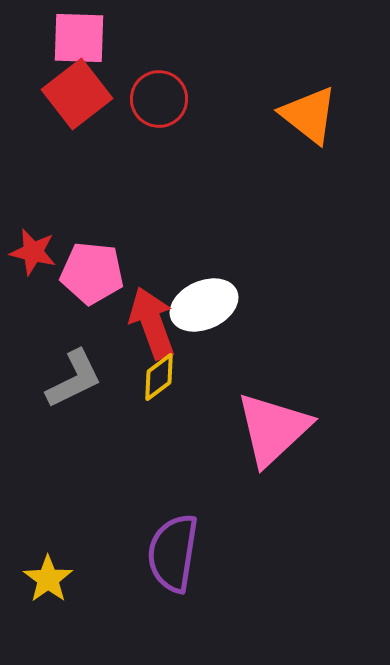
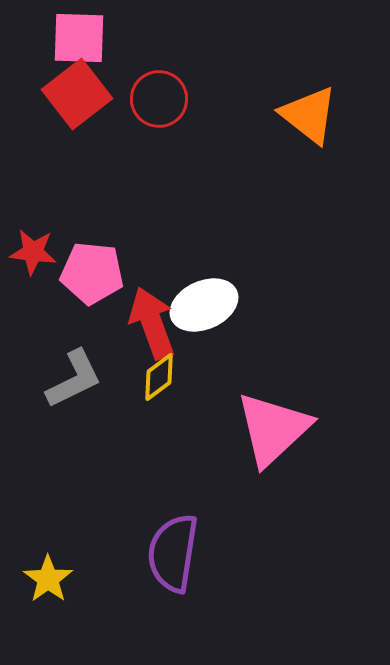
red star: rotated 6 degrees counterclockwise
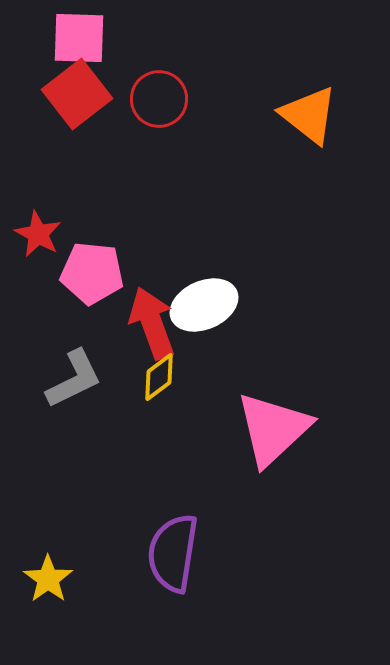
red star: moved 5 px right, 18 px up; rotated 21 degrees clockwise
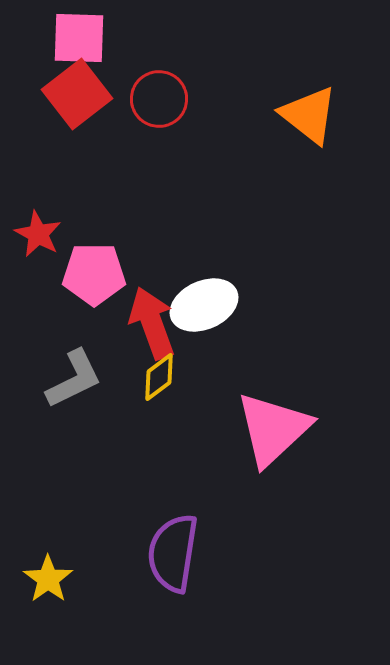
pink pentagon: moved 2 px right, 1 px down; rotated 6 degrees counterclockwise
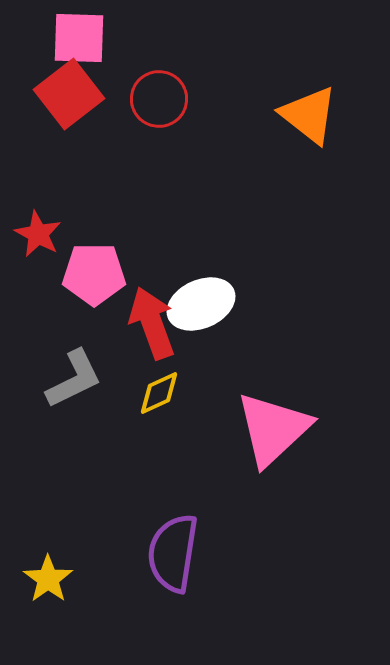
red square: moved 8 px left
white ellipse: moved 3 px left, 1 px up
yellow diamond: moved 16 px down; rotated 12 degrees clockwise
